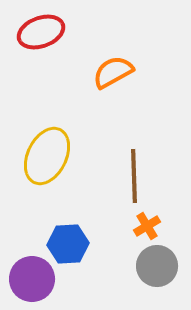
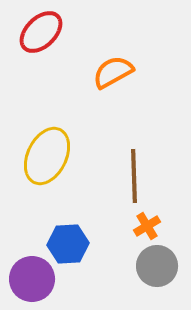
red ellipse: rotated 24 degrees counterclockwise
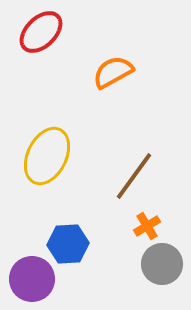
brown line: rotated 38 degrees clockwise
gray circle: moved 5 px right, 2 px up
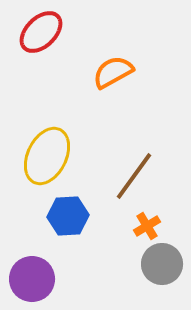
blue hexagon: moved 28 px up
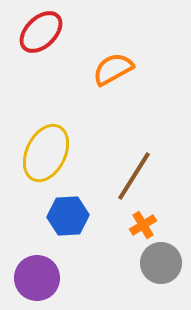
orange semicircle: moved 3 px up
yellow ellipse: moved 1 px left, 3 px up
brown line: rotated 4 degrees counterclockwise
orange cross: moved 4 px left, 1 px up
gray circle: moved 1 px left, 1 px up
purple circle: moved 5 px right, 1 px up
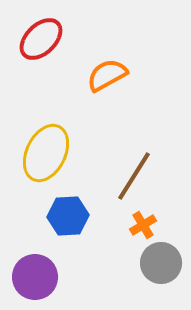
red ellipse: moved 7 px down
orange semicircle: moved 6 px left, 6 px down
purple circle: moved 2 px left, 1 px up
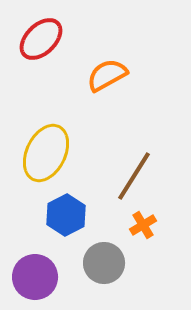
blue hexagon: moved 2 px left, 1 px up; rotated 24 degrees counterclockwise
gray circle: moved 57 px left
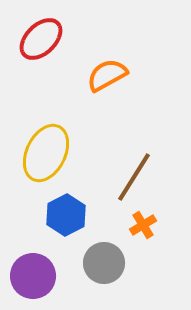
brown line: moved 1 px down
purple circle: moved 2 px left, 1 px up
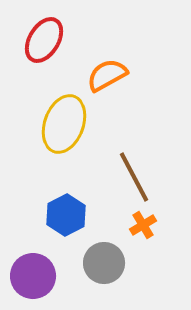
red ellipse: moved 3 px right, 1 px down; rotated 15 degrees counterclockwise
yellow ellipse: moved 18 px right, 29 px up; rotated 6 degrees counterclockwise
brown line: rotated 60 degrees counterclockwise
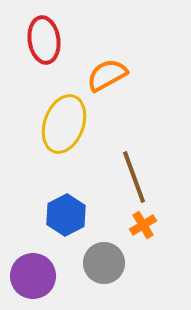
red ellipse: rotated 39 degrees counterclockwise
brown line: rotated 8 degrees clockwise
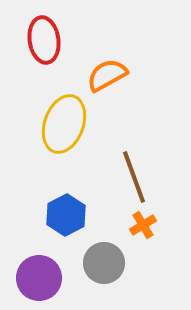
purple circle: moved 6 px right, 2 px down
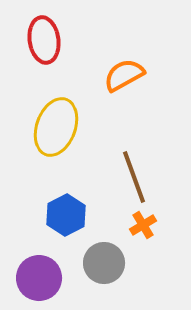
orange semicircle: moved 17 px right
yellow ellipse: moved 8 px left, 3 px down
